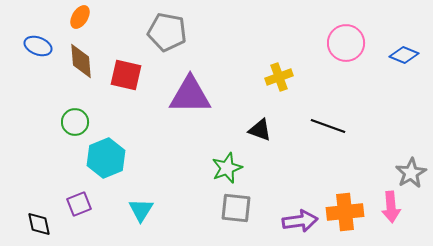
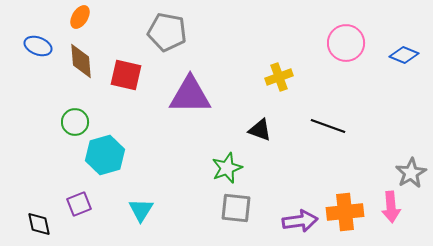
cyan hexagon: moved 1 px left, 3 px up; rotated 6 degrees clockwise
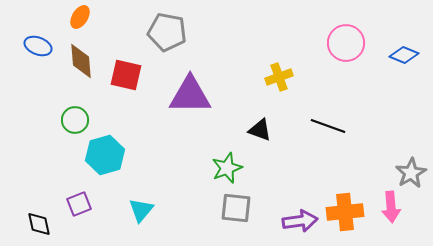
green circle: moved 2 px up
cyan triangle: rotated 8 degrees clockwise
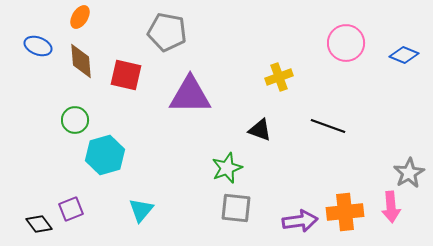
gray star: moved 2 px left
purple square: moved 8 px left, 5 px down
black diamond: rotated 24 degrees counterclockwise
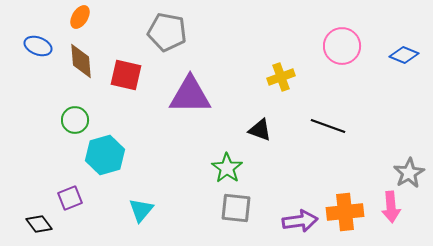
pink circle: moved 4 px left, 3 px down
yellow cross: moved 2 px right
green star: rotated 16 degrees counterclockwise
purple square: moved 1 px left, 11 px up
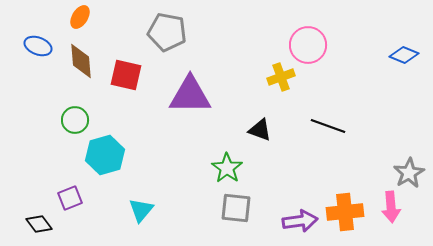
pink circle: moved 34 px left, 1 px up
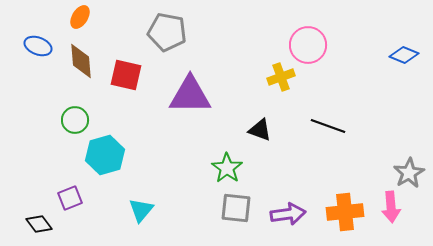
purple arrow: moved 12 px left, 7 px up
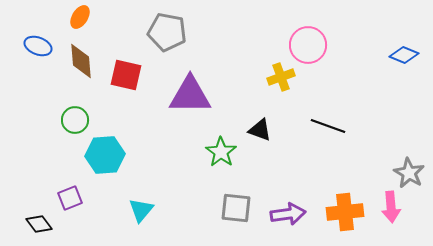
cyan hexagon: rotated 12 degrees clockwise
green star: moved 6 px left, 16 px up
gray star: rotated 12 degrees counterclockwise
